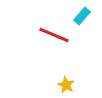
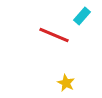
yellow star: moved 2 px up
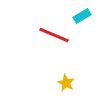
cyan rectangle: rotated 18 degrees clockwise
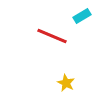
red line: moved 2 px left, 1 px down
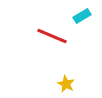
yellow star: moved 1 px down
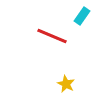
cyan rectangle: rotated 24 degrees counterclockwise
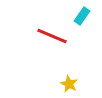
yellow star: moved 3 px right
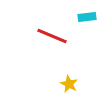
cyan rectangle: moved 5 px right, 1 px down; rotated 48 degrees clockwise
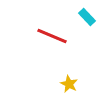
cyan rectangle: rotated 54 degrees clockwise
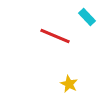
red line: moved 3 px right
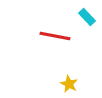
red line: rotated 12 degrees counterclockwise
